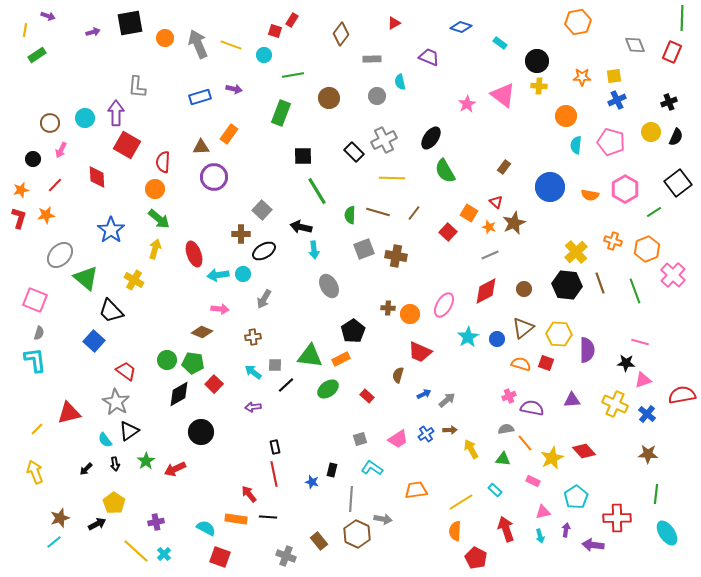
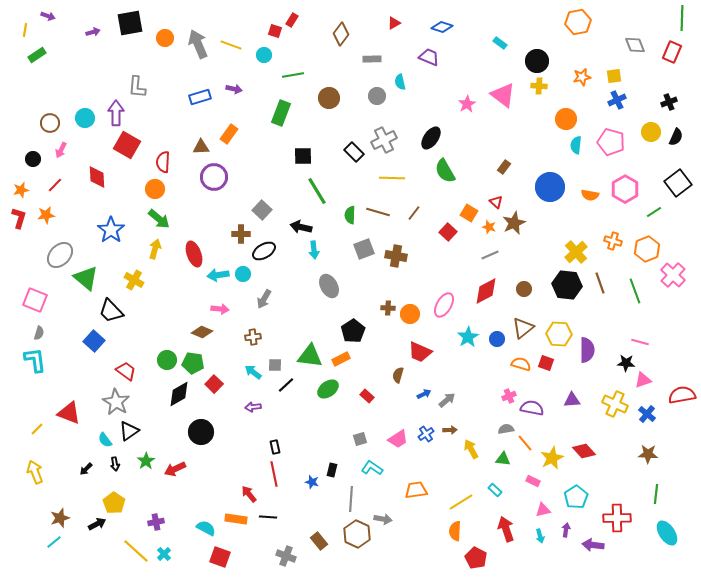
blue diamond at (461, 27): moved 19 px left
orange star at (582, 77): rotated 12 degrees counterclockwise
orange circle at (566, 116): moved 3 px down
red triangle at (69, 413): rotated 35 degrees clockwise
pink triangle at (543, 512): moved 2 px up
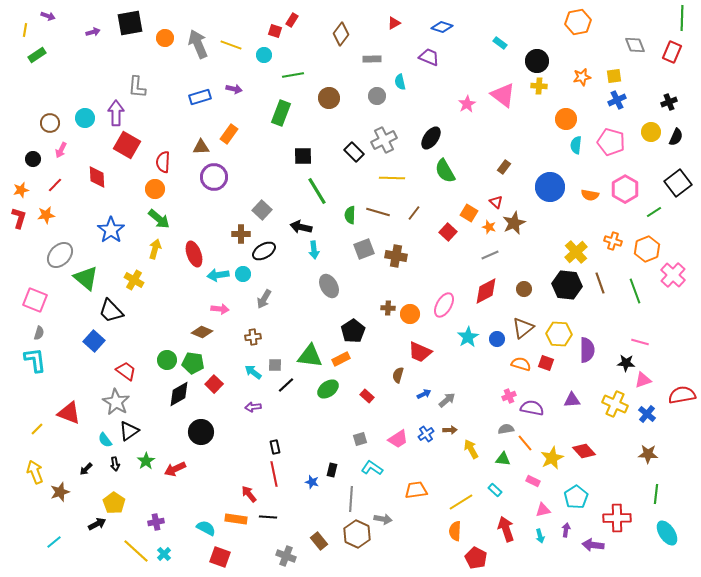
brown star at (60, 518): moved 26 px up
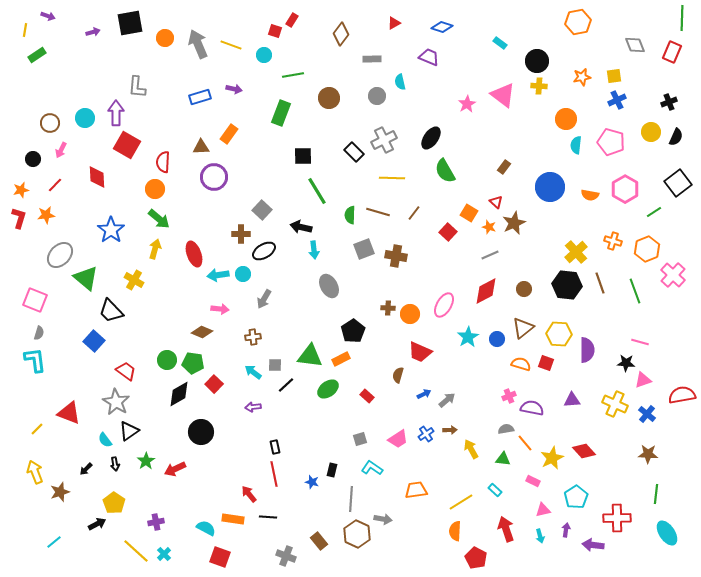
orange rectangle at (236, 519): moved 3 px left
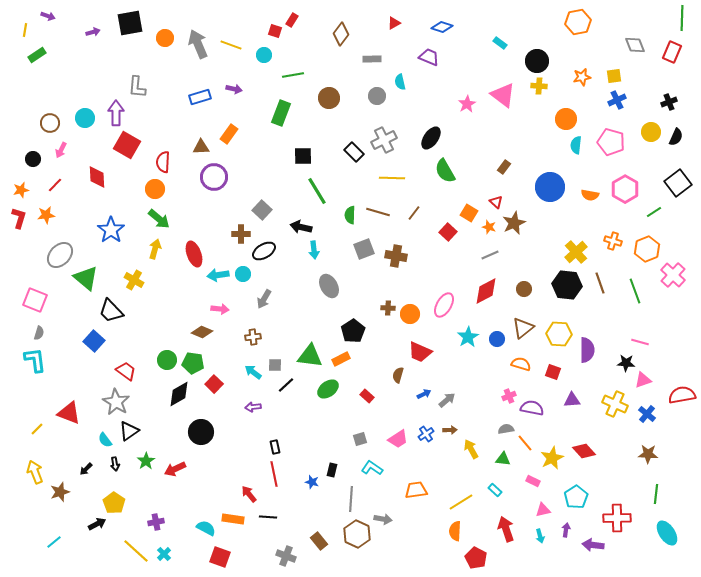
red square at (546, 363): moved 7 px right, 9 px down
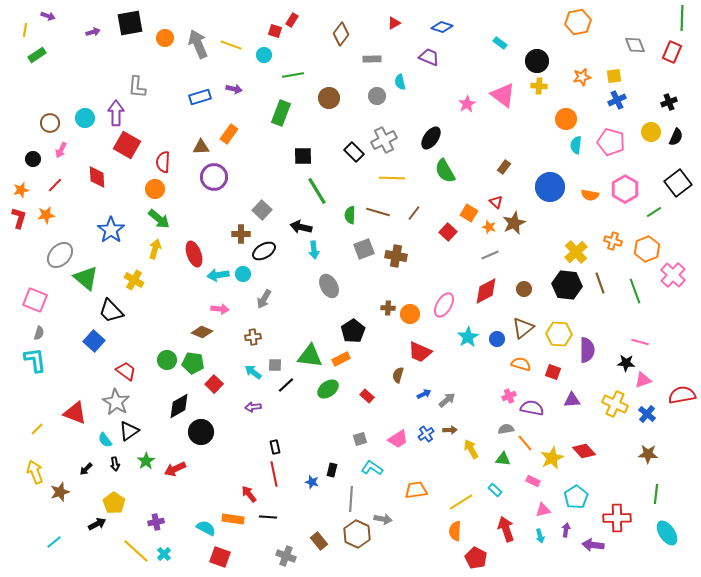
black diamond at (179, 394): moved 12 px down
red triangle at (69, 413): moved 6 px right
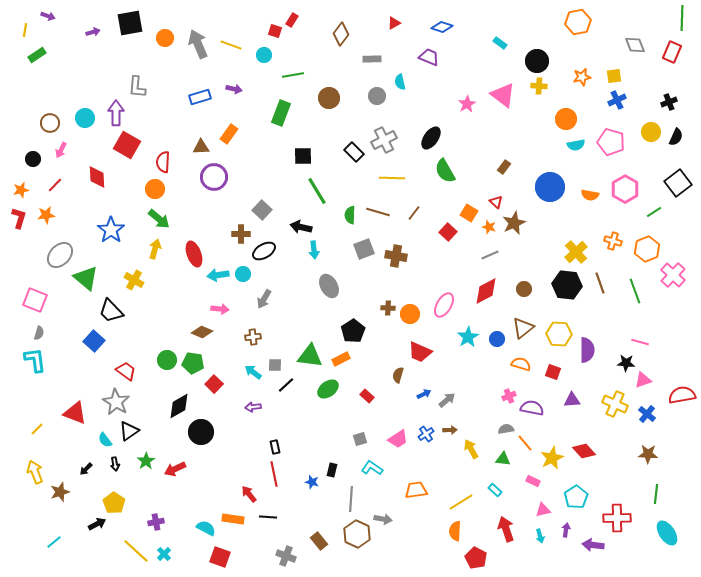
cyan semicircle at (576, 145): rotated 108 degrees counterclockwise
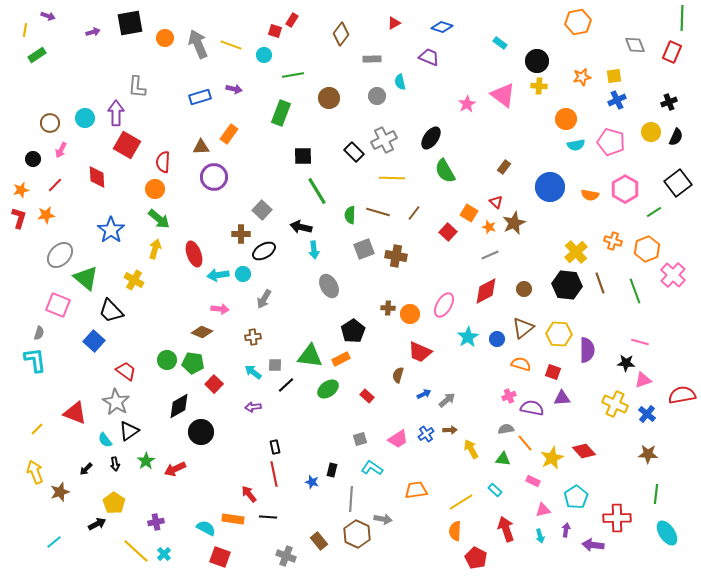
pink square at (35, 300): moved 23 px right, 5 px down
purple triangle at (572, 400): moved 10 px left, 2 px up
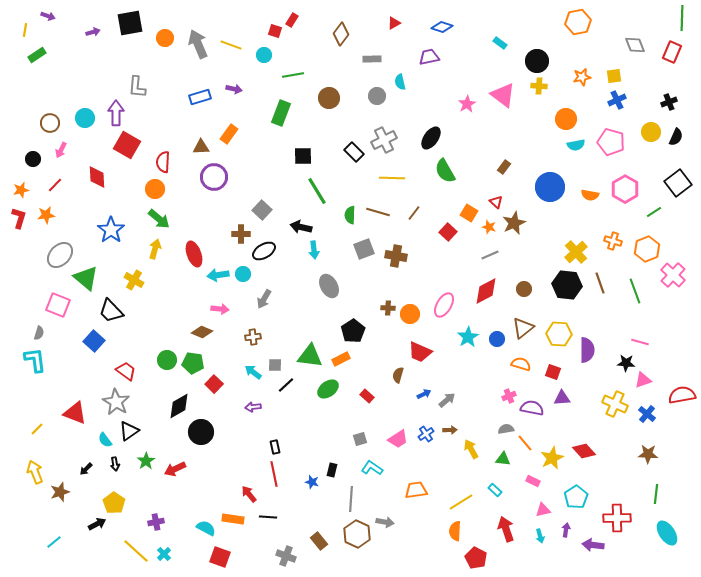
purple trapezoid at (429, 57): rotated 35 degrees counterclockwise
gray arrow at (383, 519): moved 2 px right, 3 px down
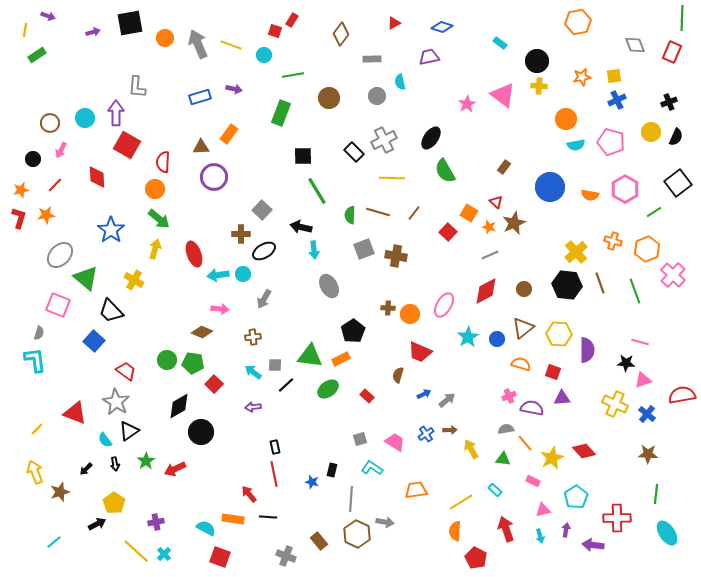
pink trapezoid at (398, 439): moved 3 px left, 3 px down; rotated 115 degrees counterclockwise
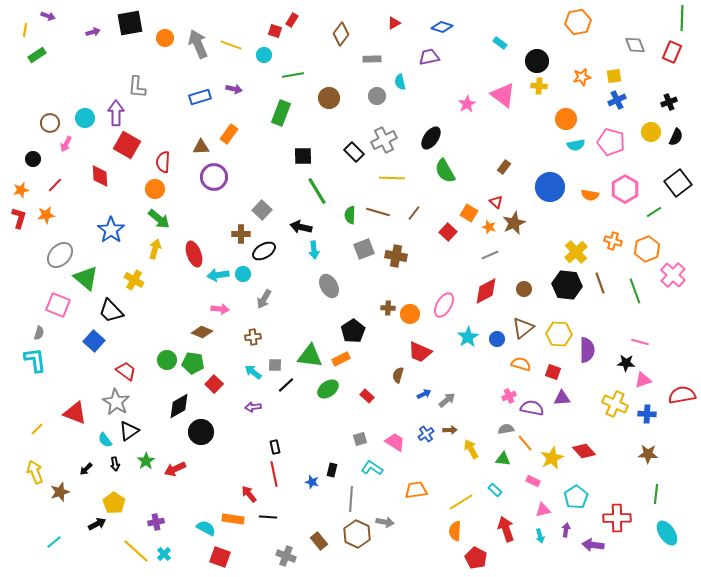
pink arrow at (61, 150): moved 5 px right, 6 px up
red diamond at (97, 177): moved 3 px right, 1 px up
blue cross at (647, 414): rotated 36 degrees counterclockwise
